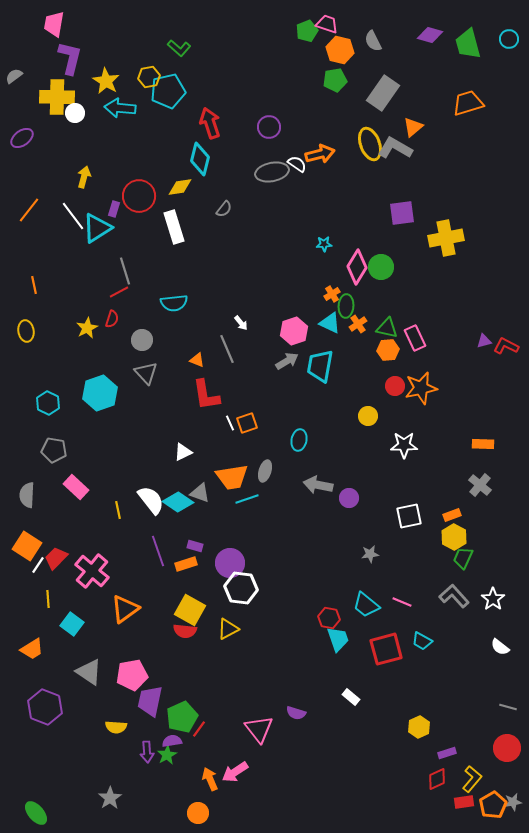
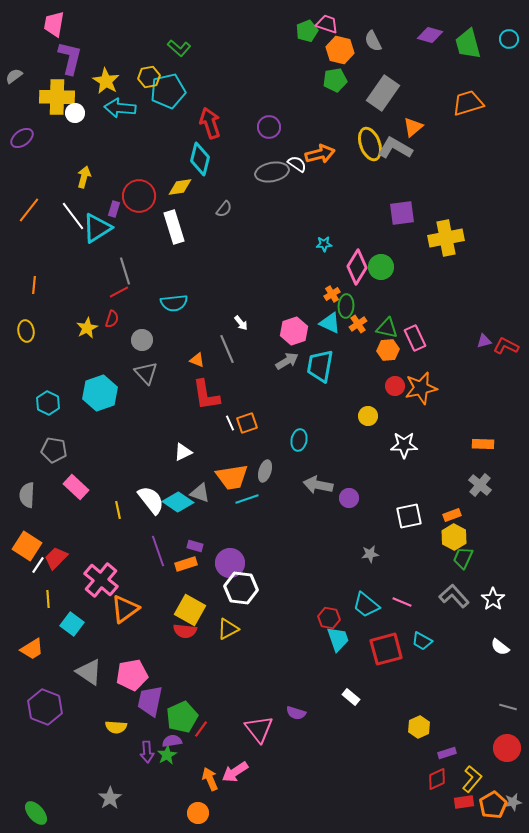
orange line at (34, 285): rotated 18 degrees clockwise
pink cross at (92, 571): moved 9 px right, 9 px down
red line at (199, 729): moved 2 px right
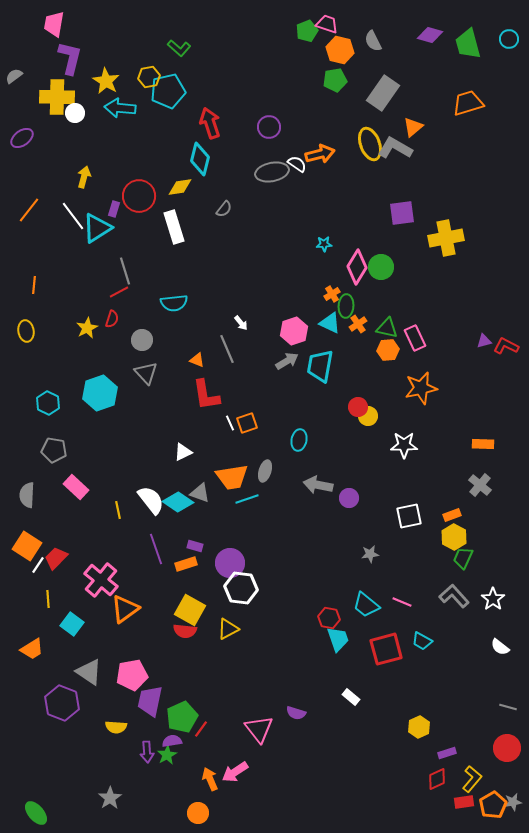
red circle at (395, 386): moved 37 px left, 21 px down
purple line at (158, 551): moved 2 px left, 2 px up
purple hexagon at (45, 707): moved 17 px right, 4 px up
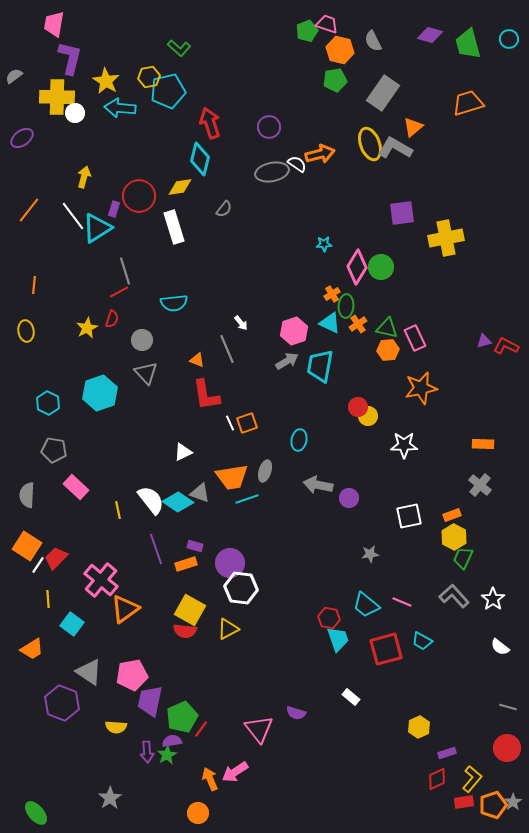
gray star at (513, 802): rotated 24 degrees counterclockwise
orange pentagon at (493, 805): rotated 12 degrees clockwise
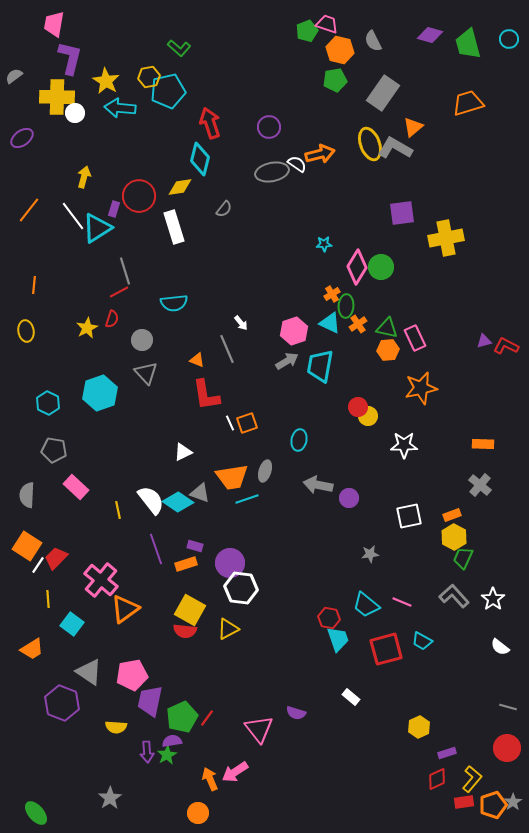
red line at (201, 729): moved 6 px right, 11 px up
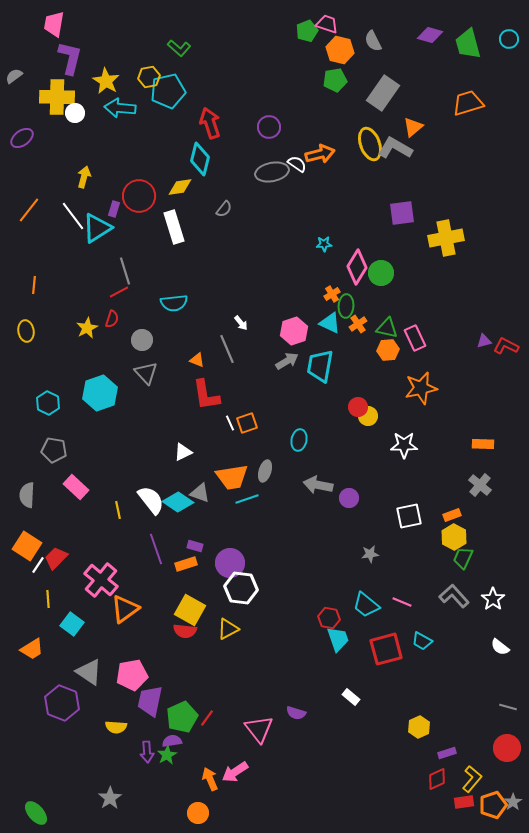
green circle at (381, 267): moved 6 px down
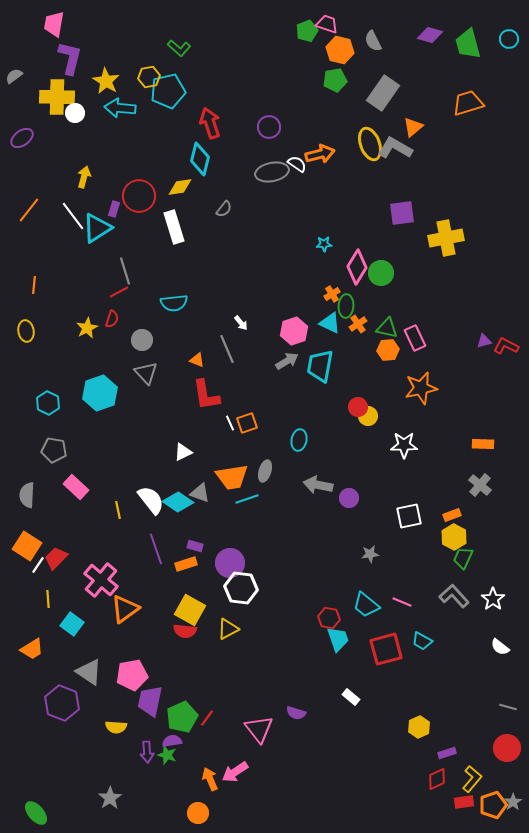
green star at (167, 755): rotated 24 degrees counterclockwise
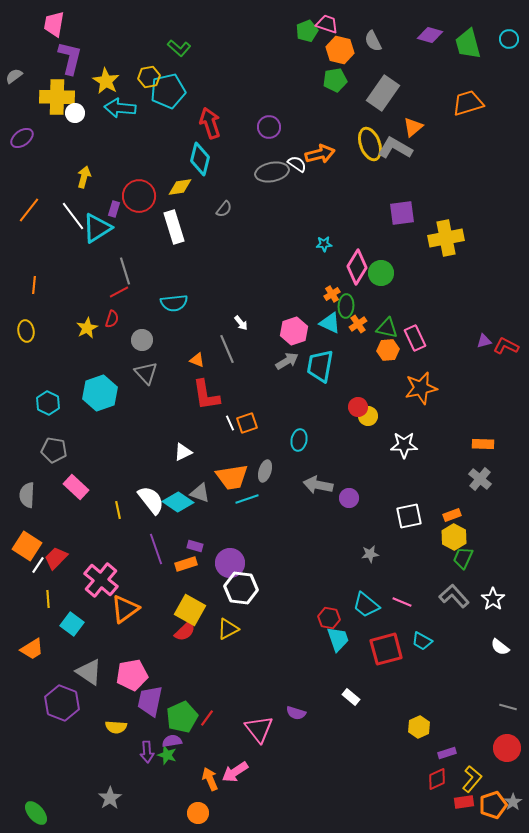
gray cross at (480, 485): moved 6 px up
red semicircle at (185, 631): rotated 50 degrees counterclockwise
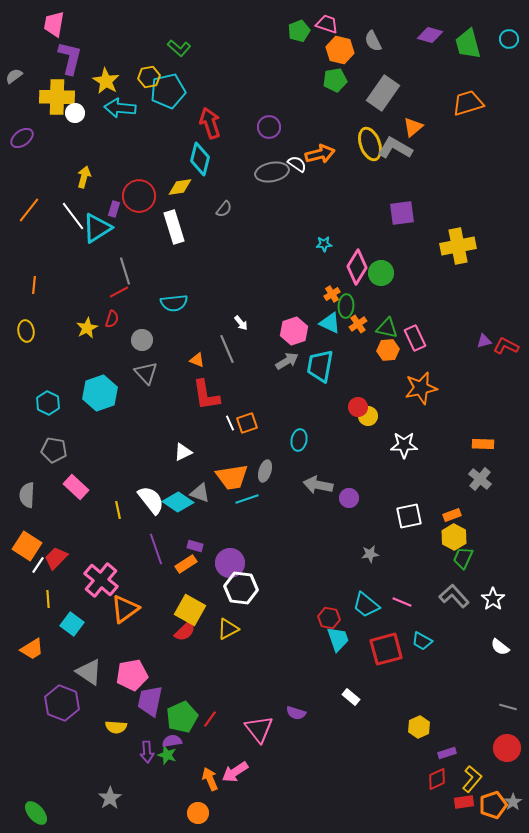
green pentagon at (307, 31): moved 8 px left
yellow cross at (446, 238): moved 12 px right, 8 px down
orange rectangle at (186, 564): rotated 15 degrees counterclockwise
red line at (207, 718): moved 3 px right, 1 px down
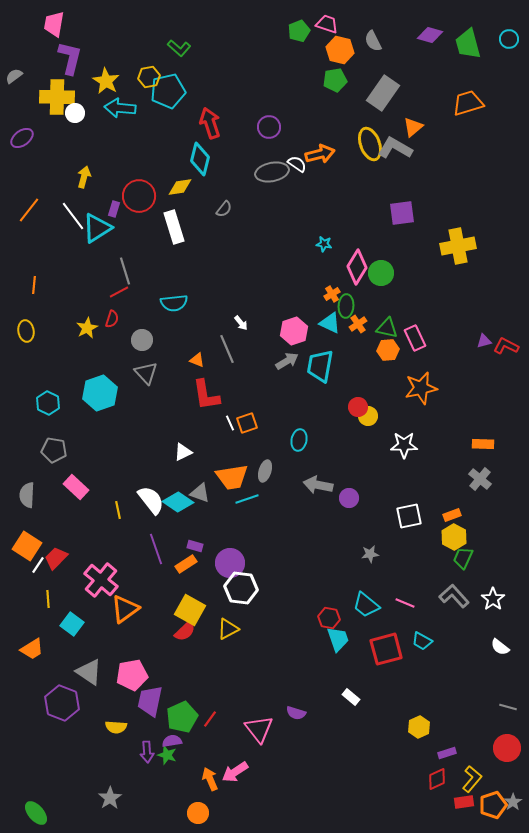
cyan star at (324, 244): rotated 14 degrees clockwise
pink line at (402, 602): moved 3 px right, 1 px down
